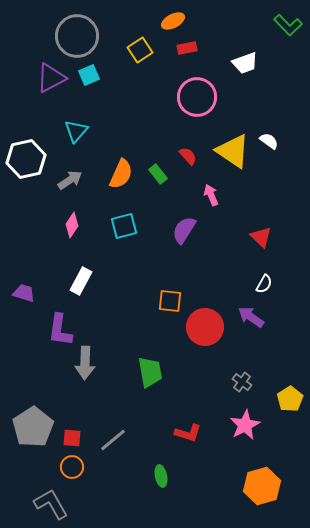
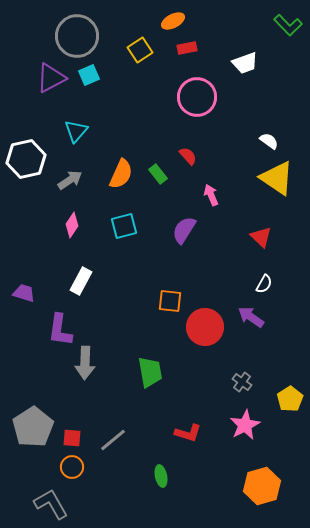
yellow triangle at (233, 151): moved 44 px right, 27 px down
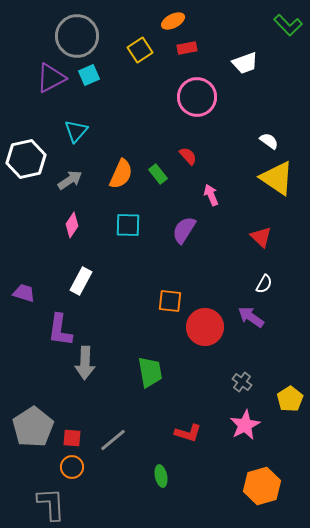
cyan square at (124, 226): moved 4 px right, 1 px up; rotated 16 degrees clockwise
gray L-shape at (51, 504): rotated 27 degrees clockwise
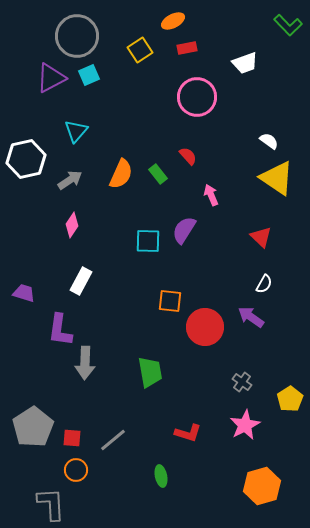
cyan square at (128, 225): moved 20 px right, 16 px down
orange circle at (72, 467): moved 4 px right, 3 px down
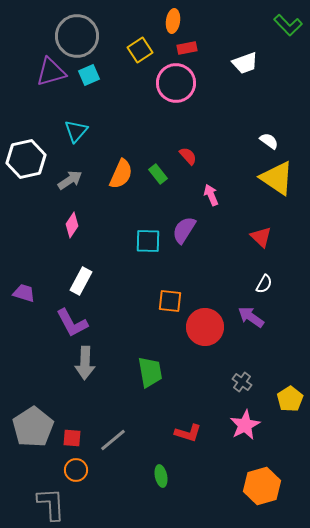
orange ellipse at (173, 21): rotated 55 degrees counterclockwise
purple triangle at (51, 78): moved 6 px up; rotated 12 degrees clockwise
pink circle at (197, 97): moved 21 px left, 14 px up
purple L-shape at (60, 330): moved 12 px right, 7 px up; rotated 36 degrees counterclockwise
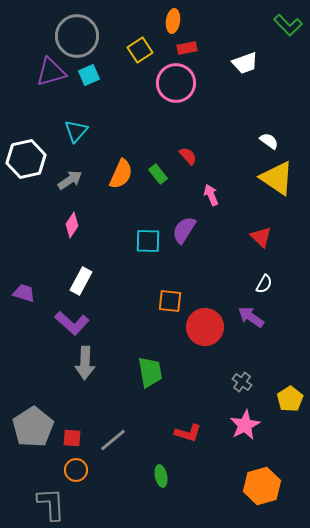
purple L-shape at (72, 323): rotated 20 degrees counterclockwise
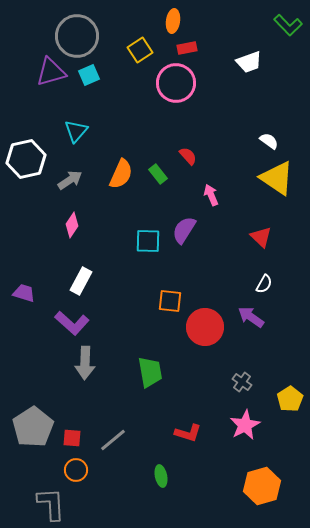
white trapezoid at (245, 63): moved 4 px right, 1 px up
